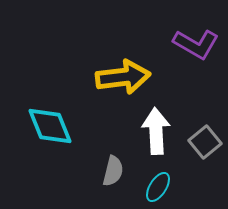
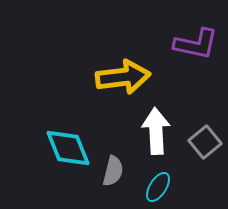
purple L-shape: rotated 18 degrees counterclockwise
cyan diamond: moved 18 px right, 22 px down
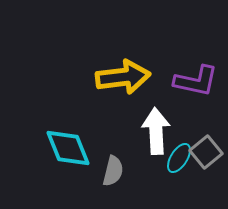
purple L-shape: moved 37 px down
gray square: moved 1 px right, 10 px down
cyan ellipse: moved 21 px right, 29 px up
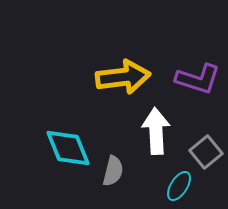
purple L-shape: moved 2 px right, 2 px up; rotated 6 degrees clockwise
cyan ellipse: moved 28 px down
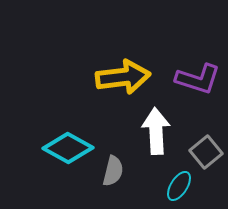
cyan diamond: rotated 39 degrees counterclockwise
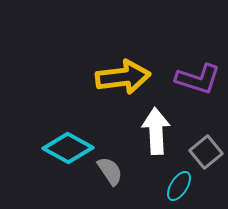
gray semicircle: moved 3 px left; rotated 48 degrees counterclockwise
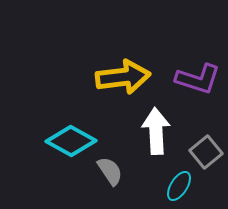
cyan diamond: moved 3 px right, 7 px up
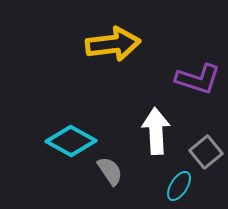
yellow arrow: moved 10 px left, 33 px up
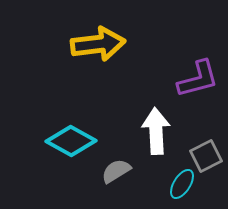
yellow arrow: moved 15 px left
purple L-shape: rotated 33 degrees counterclockwise
gray square: moved 4 px down; rotated 12 degrees clockwise
gray semicircle: moved 6 px right; rotated 88 degrees counterclockwise
cyan ellipse: moved 3 px right, 2 px up
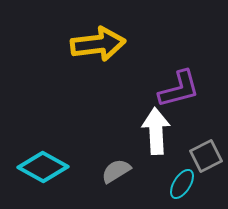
purple L-shape: moved 19 px left, 10 px down
cyan diamond: moved 28 px left, 26 px down
